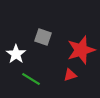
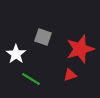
red star: moved 1 px left, 1 px up
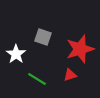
green line: moved 6 px right
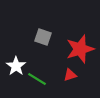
white star: moved 12 px down
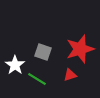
gray square: moved 15 px down
white star: moved 1 px left, 1 px up
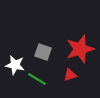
white star: rotated 24 degrees counterclockwise
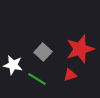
gray square: rotated 24 degrees clockwise
white star: moved 2 px left
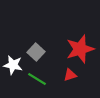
gray square: moved 7 px left
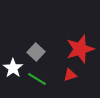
white star: moved 3 px down; rotated 24 degrees clockwise
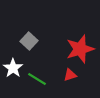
gray square: moved 7 px left, 11 px up
